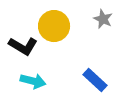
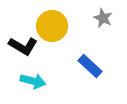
gray star: moved 1 px up
yellow circle: moved 2 px left
blue rectangle: moved 5 px left, 14 px up
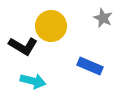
yellow circle: moved 1 px left
blue rectangle: rotated 20 degrees counterclockwise
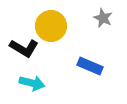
black L-shape: moved 1 px right, 2 px down
cyan arrow: moved 1 px left, 2 px down
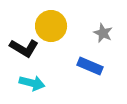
gray star: moved 15 px down
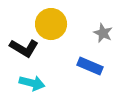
yellow circle: moved 2 px up
